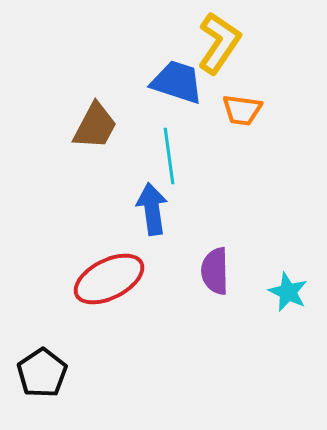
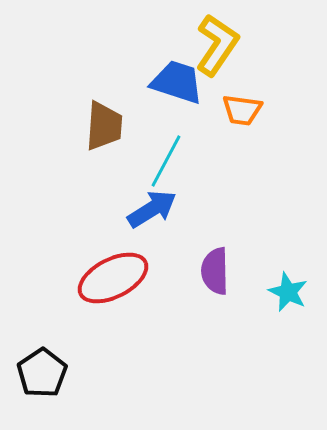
yellow L-shape: moved 2 px left, 2 px down
brown trapezoid: moved 9 px right; rotated 24 degrees counterclockwise
cyan line: moved 3 px left, 5 px down; rotated 36 degrees clockwise
blue arrow: rotated 66 degrees clockwise
red ellipse: moved 4 px right, 1 px up
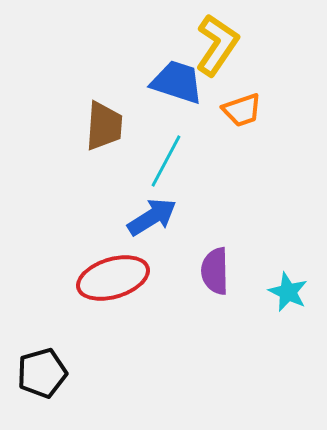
orange trapezoid: rotated 27 degrees counterclockwise
blue arrow: moved 8 px down
red ellipse: rotated 10 degrees clockwise
black pentagon: rotated 18 degrees clockwise
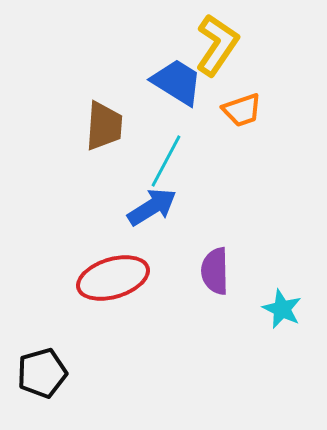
blue trapezoid: rotated 14 degrees clockwise
blue arrow: moved 10 px up
cyan star: moved 6 px left, 17 px down
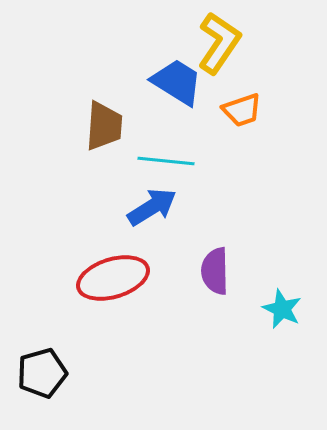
yellow L-shape: moved 2 px right, 2 px up
cyan line: rotated 68 degrees clockwise
